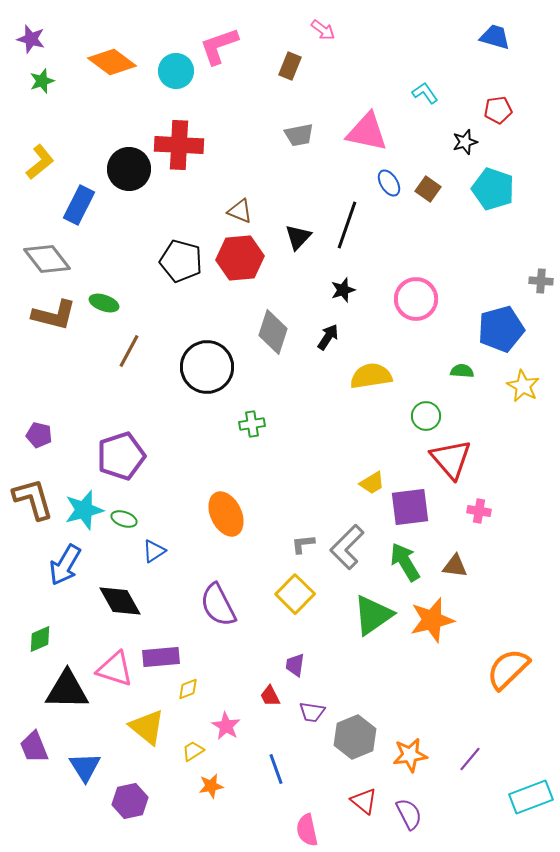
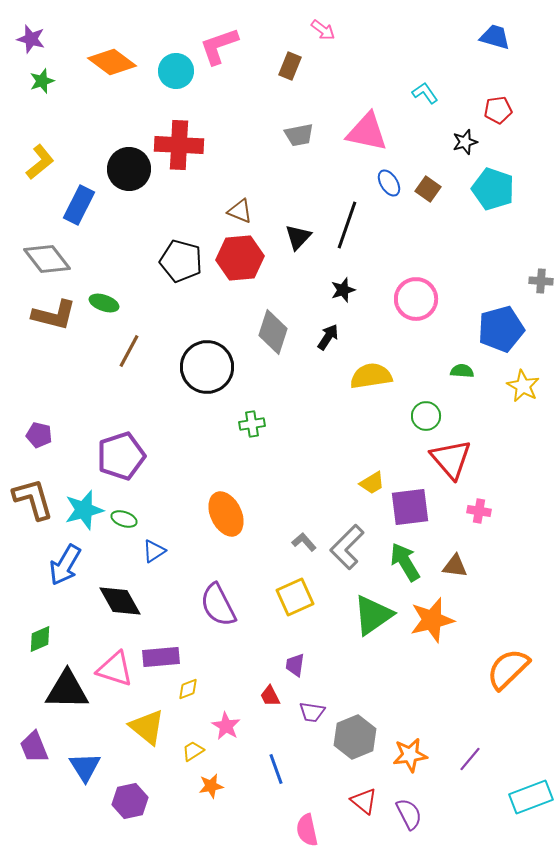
gray L-shape at (303, 544): moved 1 px right, 2 px up; rotated 55 degrees clockwise
yellow square at (295, 594): moved 3 px down; rotated 21 degrees clockwise
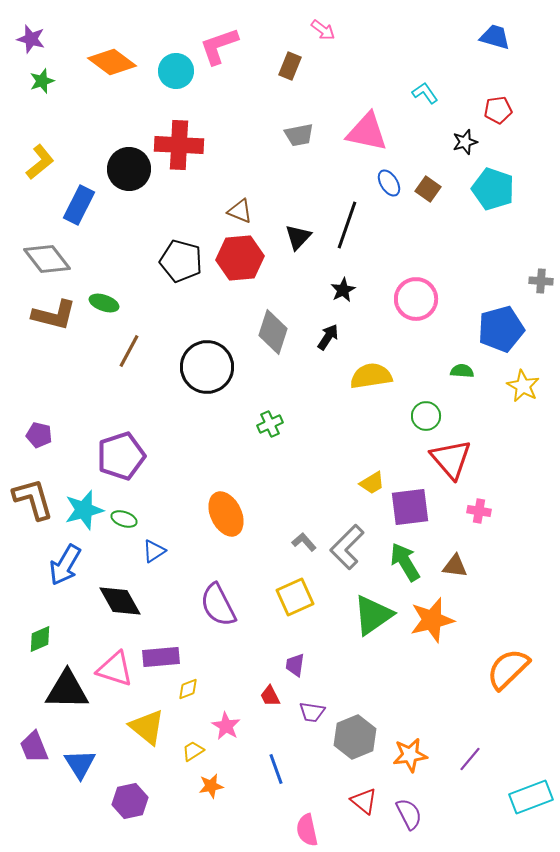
black star at (343, 290): rotated 10 degrees counterclockwise
green cross at (252, 424): moved 18 px right; rotated 15 degrees counterclockwise
blue triangle at (85, 767): moved 5 px left, 3 px up
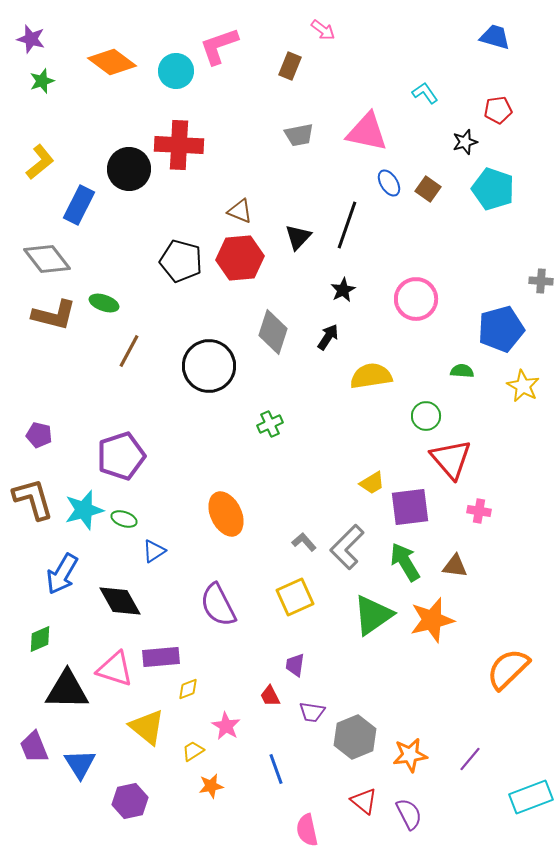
black circle at (207, 367): moved 2 px right, 1 px up
blue arrow at (65, 565): moved 3 px left, 9 px down
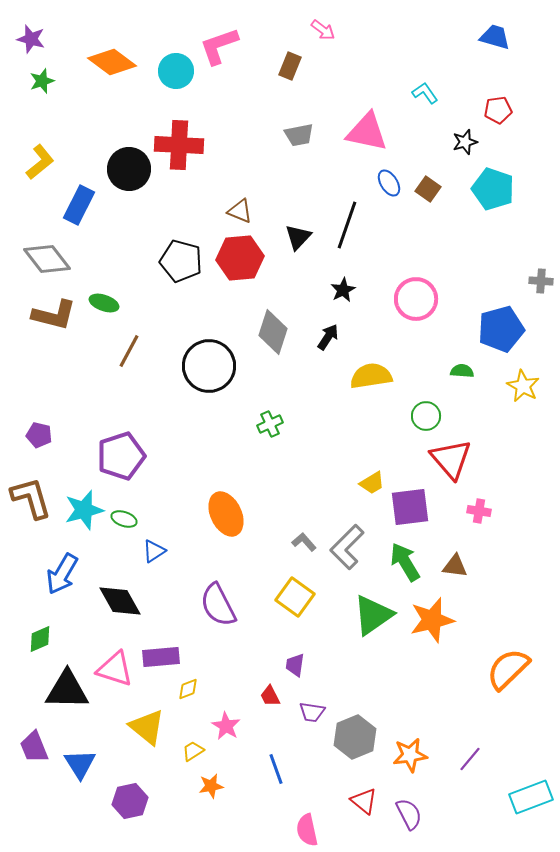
brown L-shape at (33, 499): moved 2 px left, 1 px up
yellow square at (295, 597): rotated 30 degrees counterclockwise
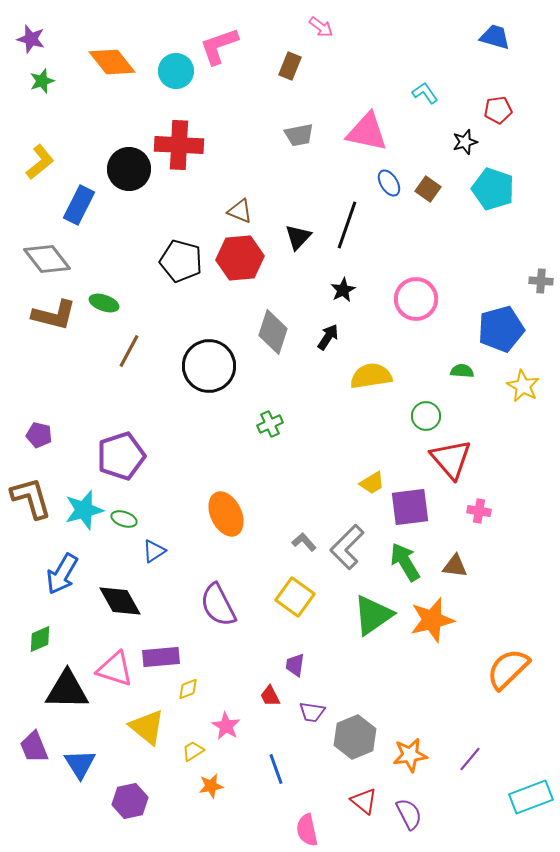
pink arrow at (323, 30): moved 2 px left, 3 px up
orange diamond at (112, 62): rotated 15 degrees clockwise
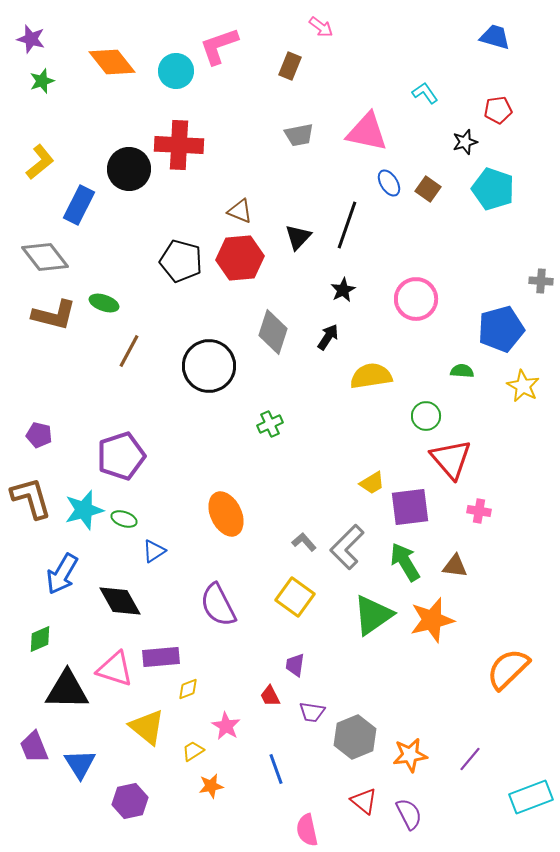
gray diamond at (47, 259): moved 2 px left, 2 px up
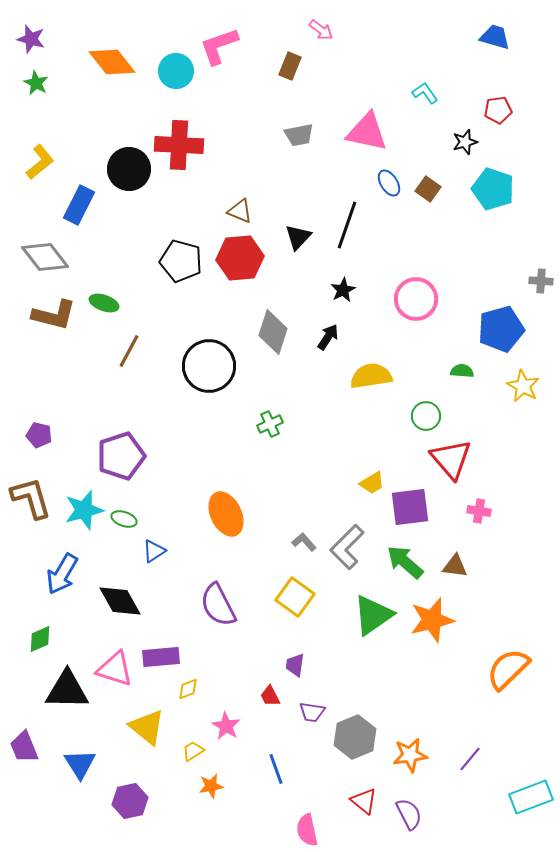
pink arrow at (321, 27): moved 3 px down
green star at (42, 81): moved 6 px left, 2 px down; rotated 25 degrees counterclockwise
green arrow at (405, 562): rotated 18 degrees counterclockwise
purple trapezoid at (34, 747): moved 10 px left
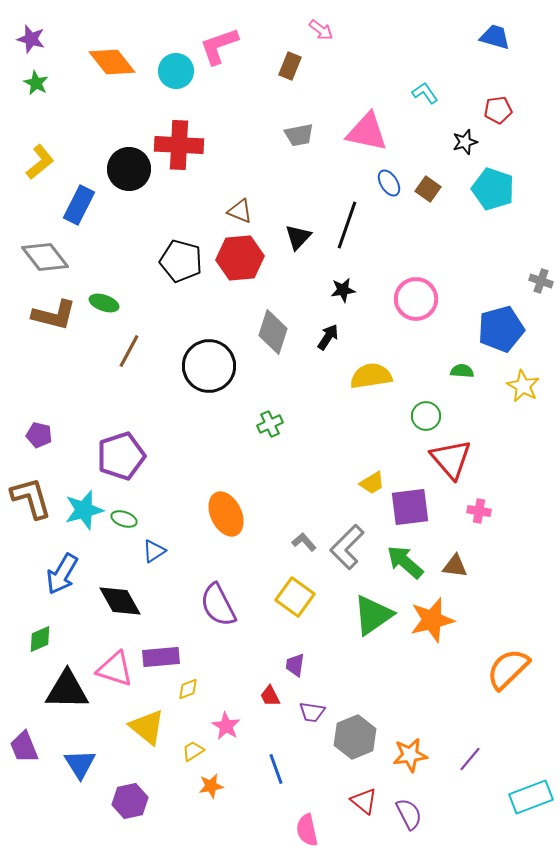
gray cross at (541, 281): rotated 15 degrees clockwise
black star at (343, 290): rotated 20 degrees clockwise
